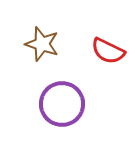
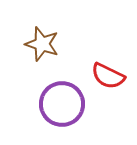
red semicircle: moved 25 px down
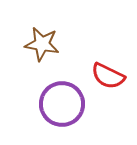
brown star: rotated 8 degrees counterclockwise
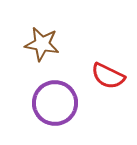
purple circle: moved 7 px left, 1 px up
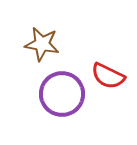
purple circle: moved 7 px right, 9 px up
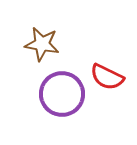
red semicircle: moved 1 px left, 1 px down
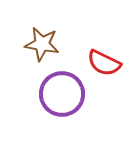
red semicircle: moved 3 px left, 14 px up
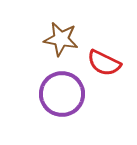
brown star: moved 19 px right, 5 px up
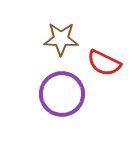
brown star: rotated 8 degrees counterclockwise
